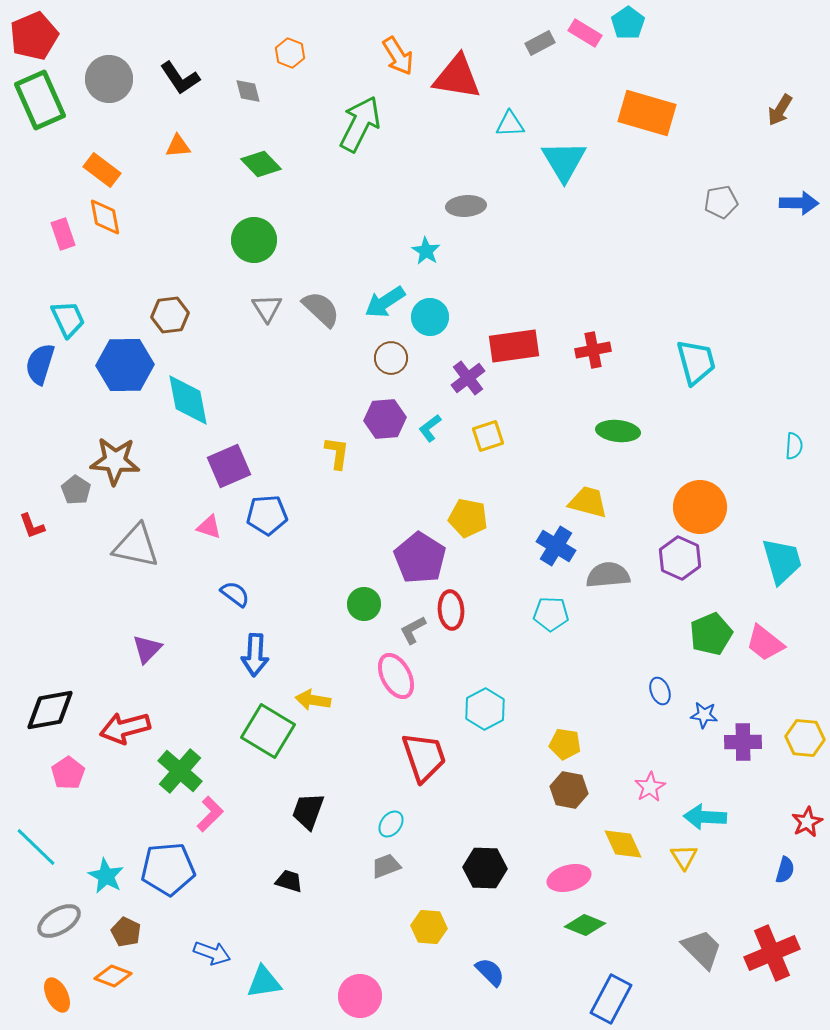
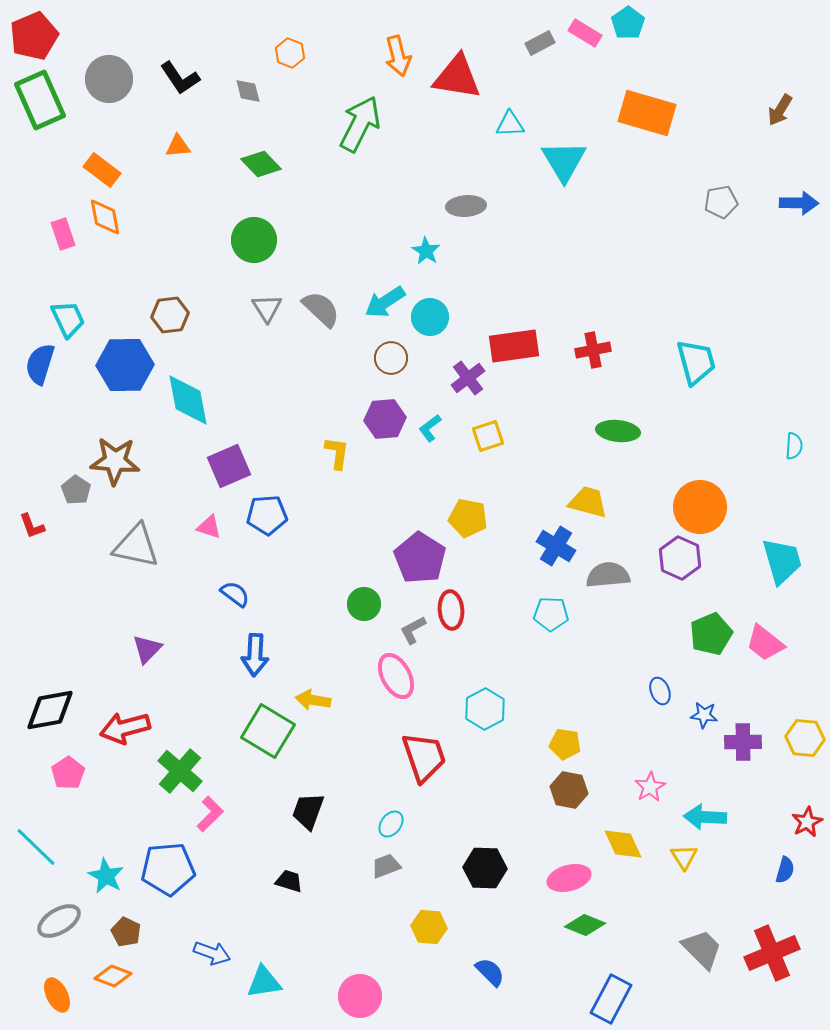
orange arrow at (398, 56): rotated 18 degrees clockwise
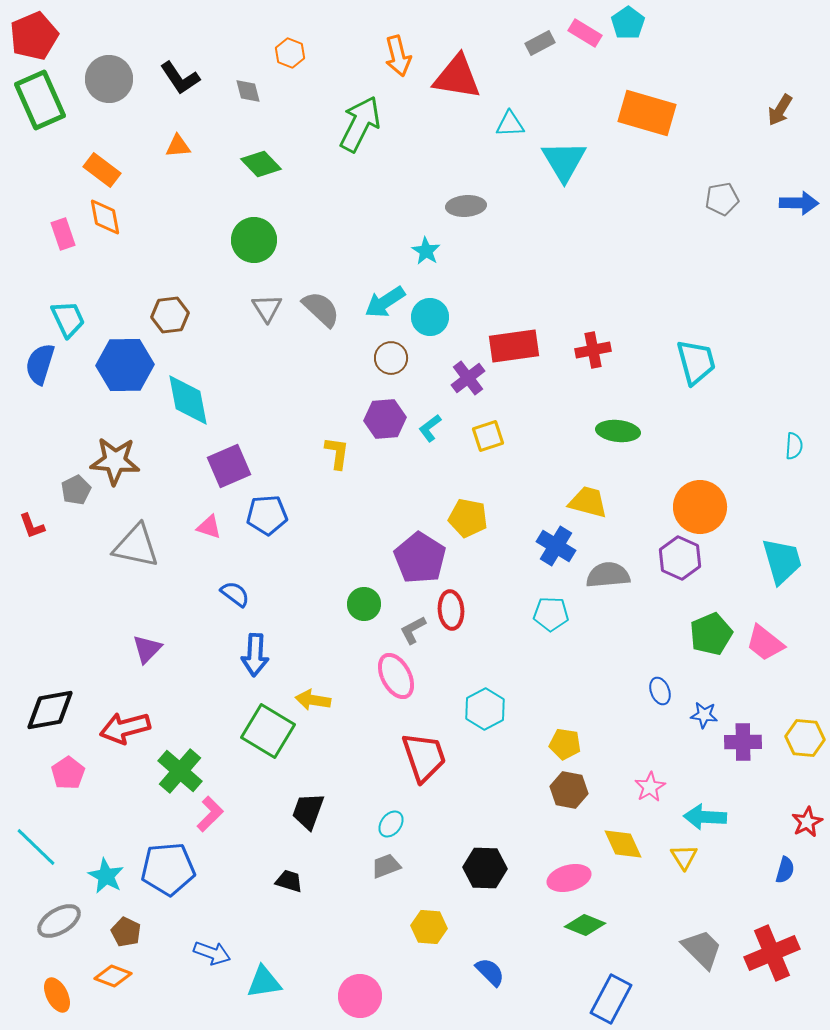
gray pentagon at (721, 202): moved 1 px right, 3 px up
gray pentagon at (76, 490): rotated 12 degrees clockwise
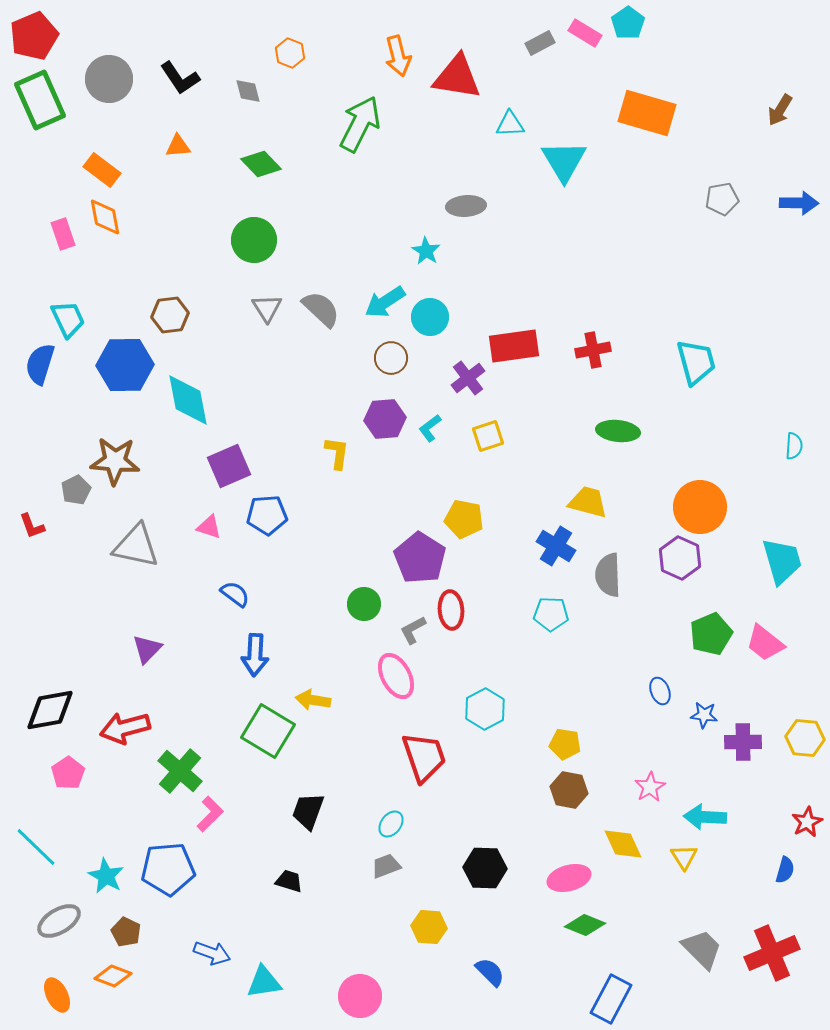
yellow pentagon at (468, 518): moved 4 px left, 1 px down
gray semicircle at (608, 575): rotated 87 degrees counterclockwise
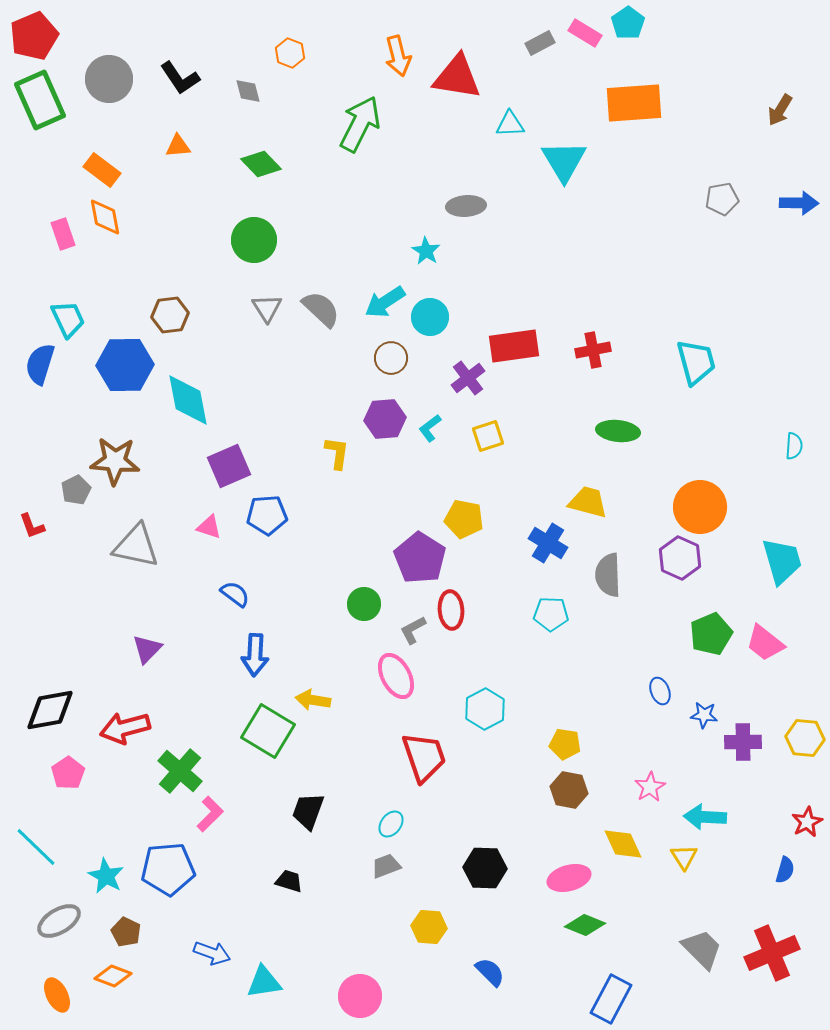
orange rectangle at (647, 113): moved 13 px left, 10 px up; rotated 20 degrees counterclockwise
blue cross at (556, 546): moved 8 px left, 3 px up
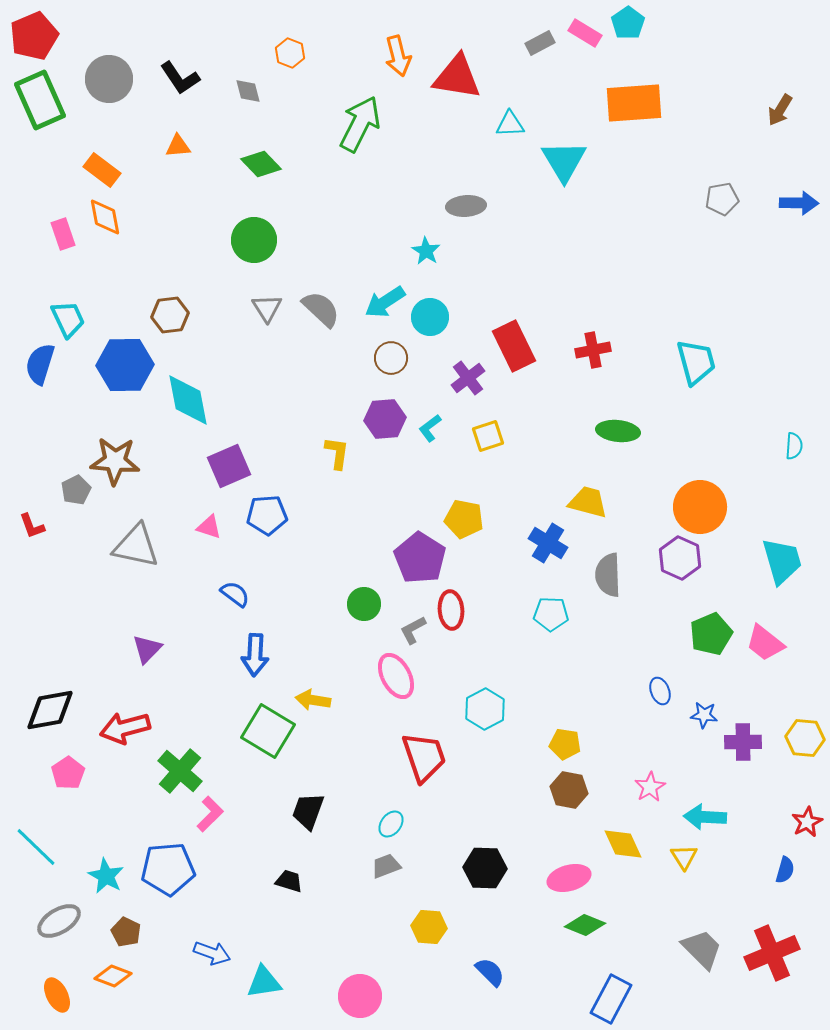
red rectangle at (514, 346): rotated 72 degrees clockwise
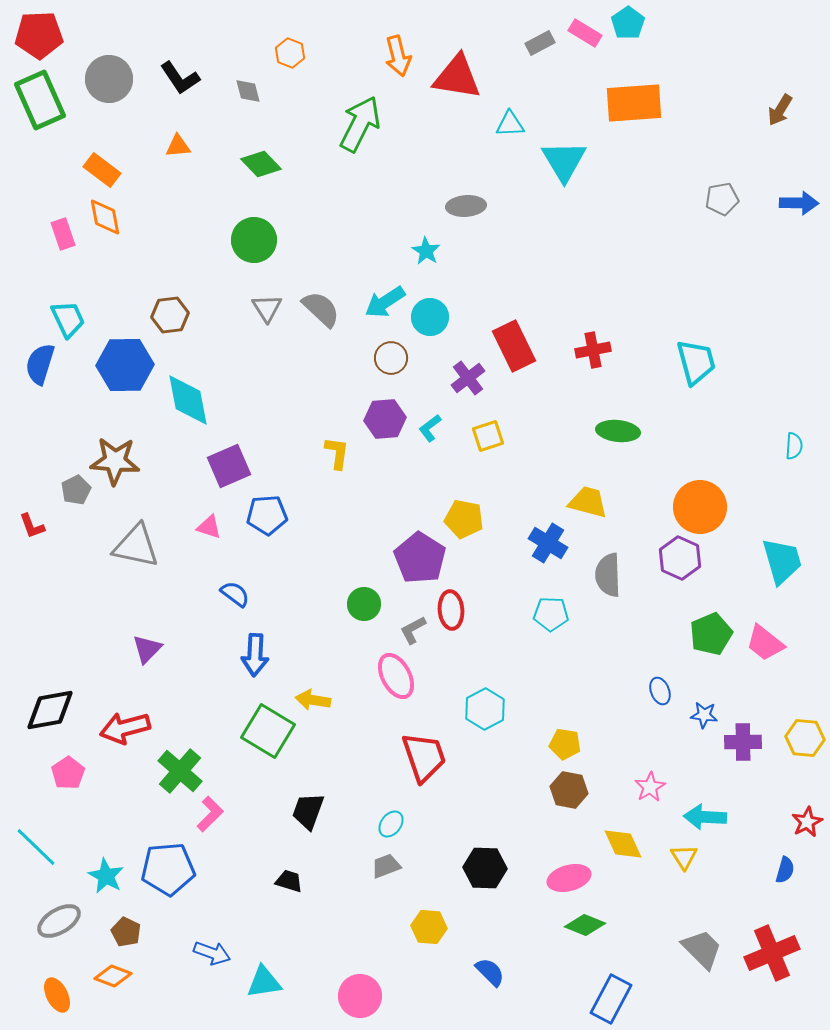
red pentagon at (34, 36): moved 5 px right, 1 px up; rotated 21 degrees clockwise
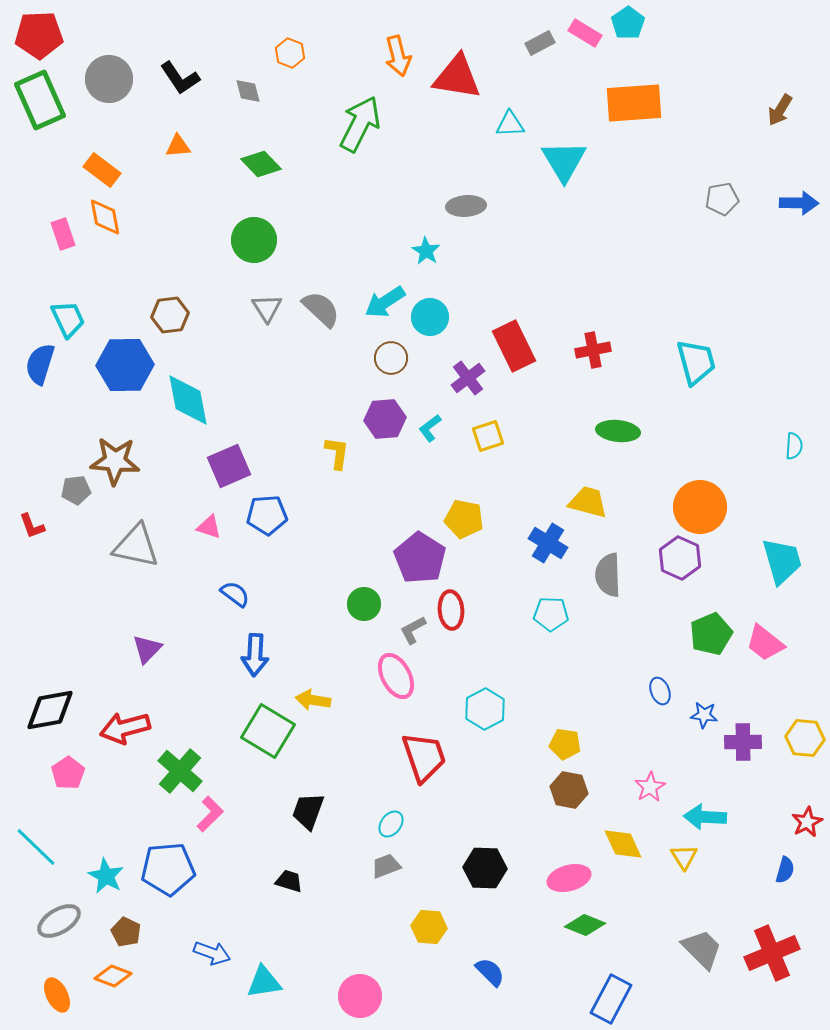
gray pentagon at (76, 490): rotated 20 degrees clockwise
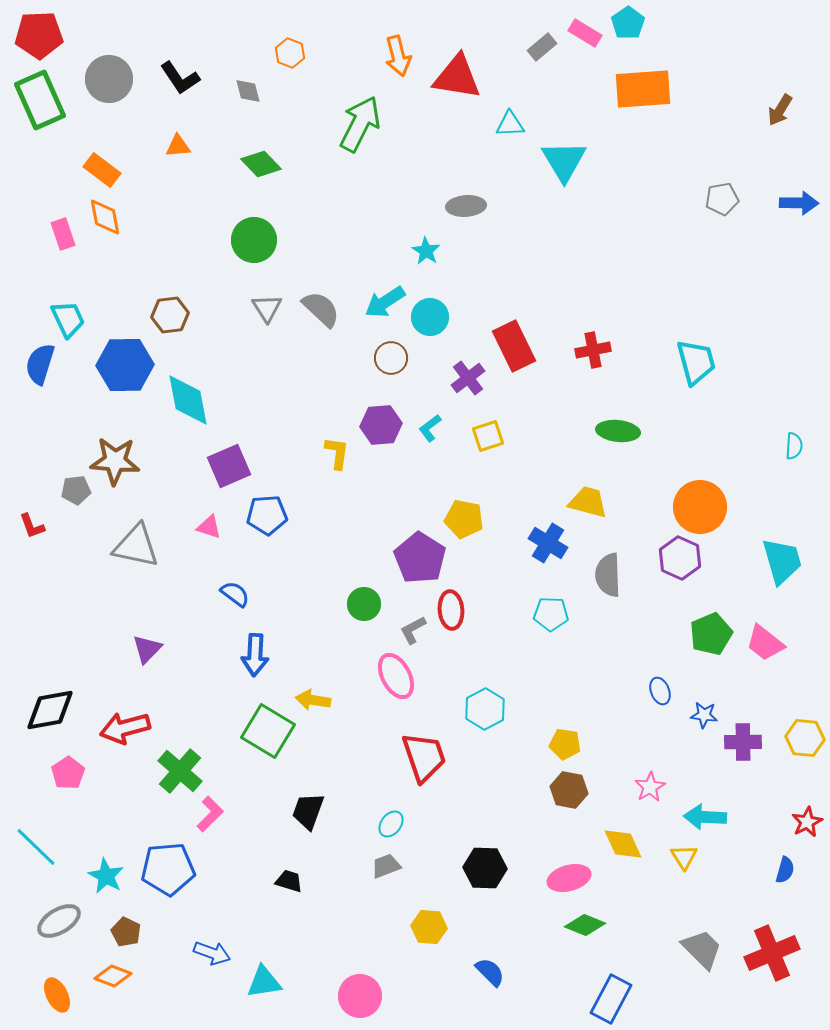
gray rectangle at (540, 43): moved 2 px right, 4 px down; rotated 12 degrees counterclockwise
orange rectangle at (634, 103): moved 9 px right, 14 px up
purple hexagon at (385, 419): moved 4 px left, 6 px down
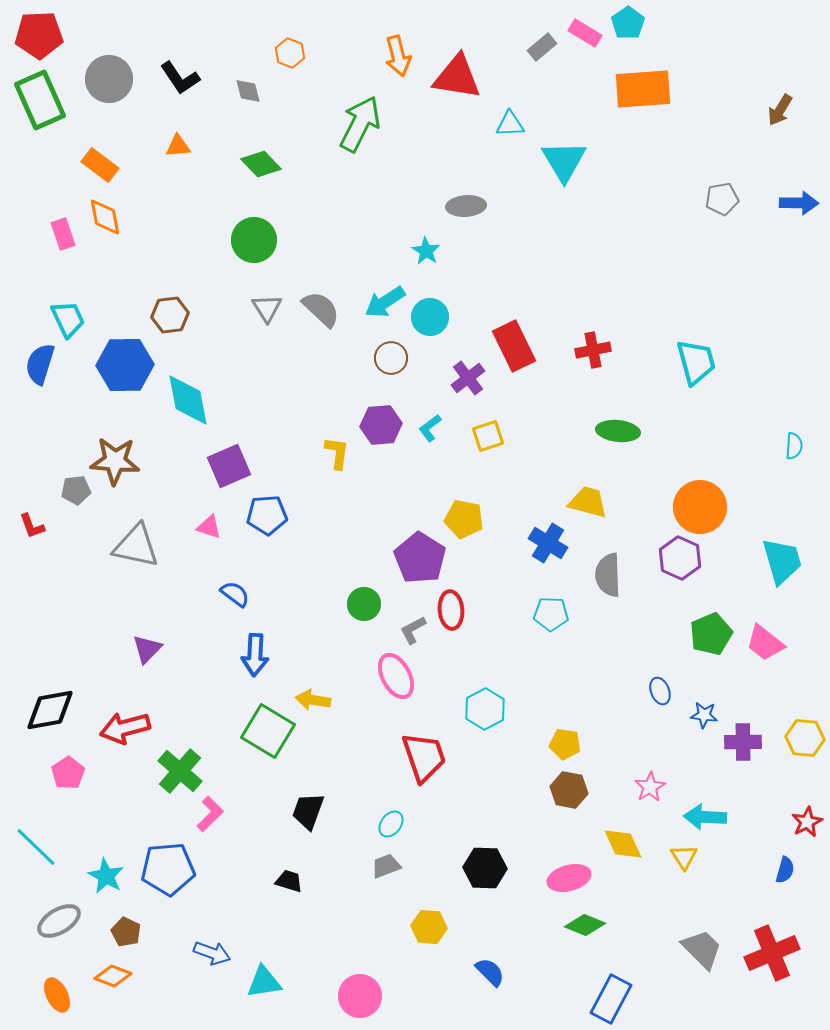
orange rectangle at (102, 170): moved 2 px left, 5 px up
